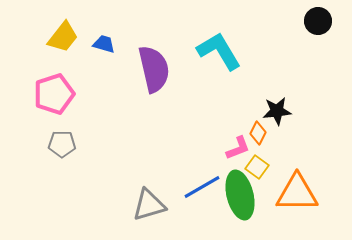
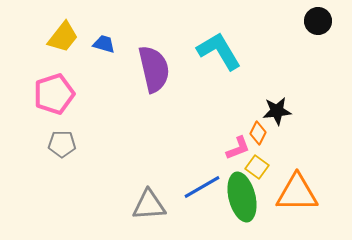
green ellipse: moved 2 px right, 2 px down
gray triangle: rotated 12 degrees clockwise
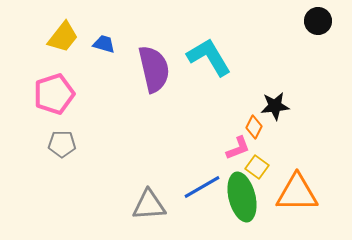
cyan L-shape: moved 10 px left, 6 px down
black star: moved 2 px left, 5 px up
orange diamond: moved 4 px left, 6 px up
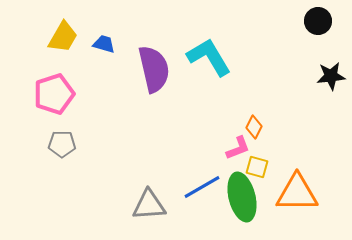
yellow trapezoid: rotated 8 degrees counterclockwise
black star: moved 56 px right, 30 px up
yellow square: rotated 20 degrees counterclockwise
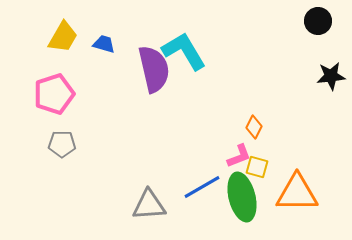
cyan L-shape: moved 25 px left, 6 px up
pink L-shape: moved 1 px right, 8 px down
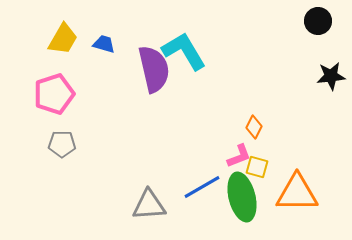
yellow trapezoid: moved 2 px down
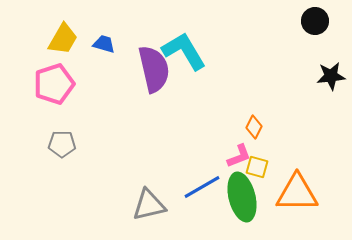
black circle: moved 3 px left
pink pentagon: moved 10 px up
gray triangle: rotated 9 degrees counterclockwise
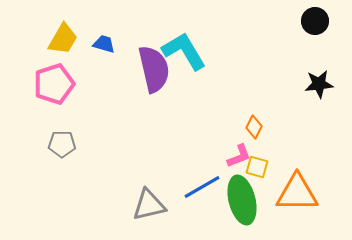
black star: moved 12 px left, 8 px down
green ellipse: moved 3 px down
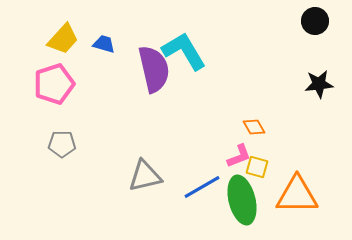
yellow trapezoid: rotated 12 degrees clockwise
orange diamond: rotated 55 degrees counterclockwise
orange triangle: moved 2 px down
gray triangle: moved 4 px left, 29 px up
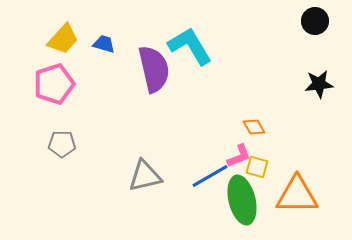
cyan L-shape: moved 6 px right, 5 px up
blue line: moved 8 px right, 11 px up
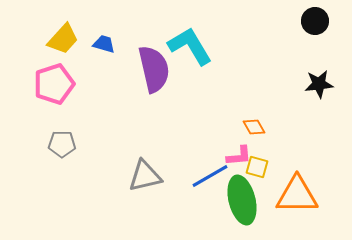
pink L-shape: rotated 16 degrees clockwise
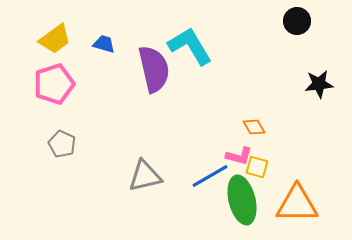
black circle: moved 18 px left
yellow trapezoid: moved 8 px left; rotated 12 degrees clockwise
gray pentagon: rotated 24 degrees clockwise
pink L-shape: rotated 20 degrees clockwise
orange triangle: moved 9 px down
